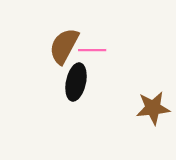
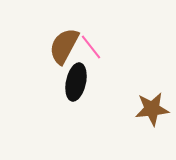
pink line: moved 1 px left, 3 px up; rotated 52 degrees clockwise
brown star: moved 1 px left, 1 px down
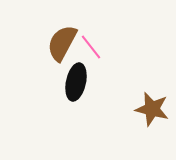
brown semicircle: moved 2 px left, 3 px up
brown star: rotated 20 degrees clockwise
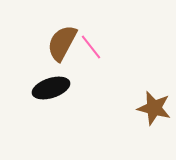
black ellipse: moved 25 px left, 6 px down; rotated 60 degrees clockwise
brown star: moved 2 px right, 1 px up
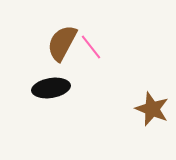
black ellipse: rotated 9 degrees clockwise
brown star: moved 2 px left, 1 px down; rotated 8 degrees clockwise
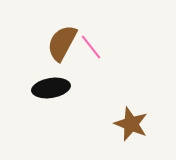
brown star: moved 21 px left, 15 px down
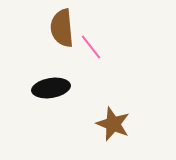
brown semicircle: moved 15 px up; rotated 33 degrees counterclockwise
brown star: moved 18 px left
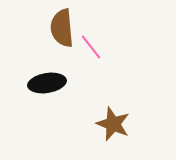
black ellipse: moved 4 px left, 5 px up
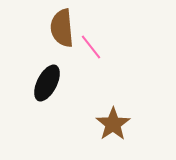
black ellipse: rotated 54 degrees counterclockwise
brown star: rotated 16 degrees clockwise
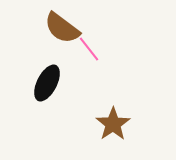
brown semicircle: rotated 48 degrees counterclockwise
pink line: moved 2 px left, 2 px down
